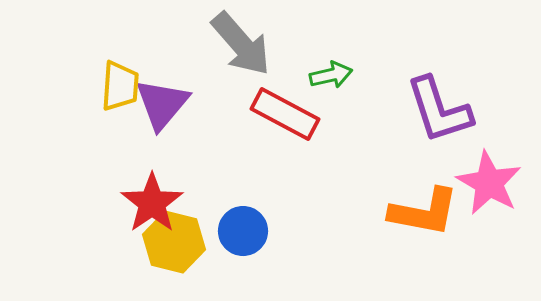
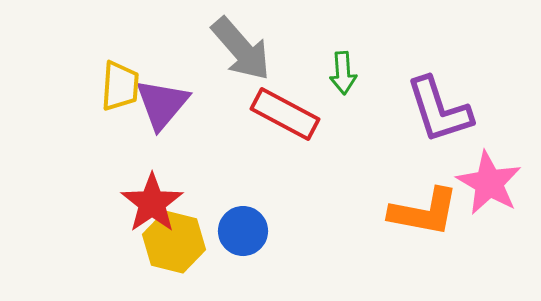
gray arrow: moved 5 px down
green arrow: moved 12 px right, 2 px up; rotated 99 degrees clockwise
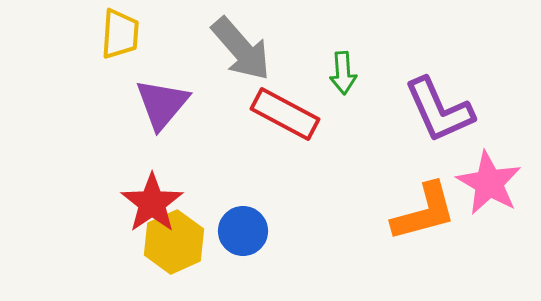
yellow trapezoid: moved 52 px up
purple L-shape: rotated 6 degrees counterclockwise
orange L-shape: rotated 26 degrees counterclockwise
yellow hexagon: rotated 22 degrees clockwise
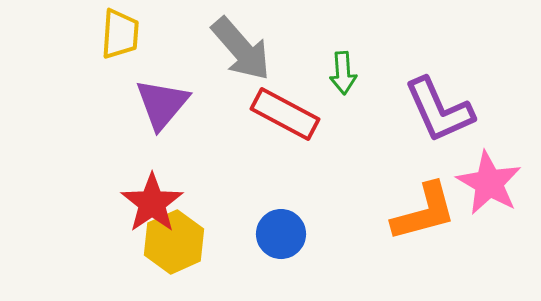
blue circle: moved 38 px right, 3 px down
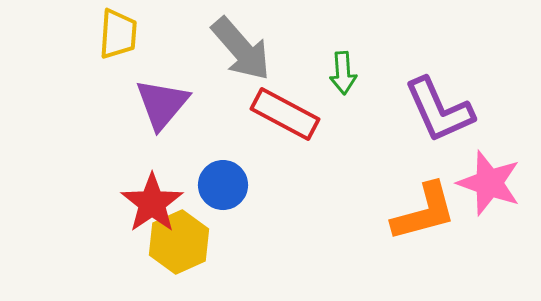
yellow trapezoid: moved 2 px left
pink star: rotated 10 degrees counterclockwise
blue circle: moved 58 px left, 49 px up
yellow hexagon: moved 5 px right
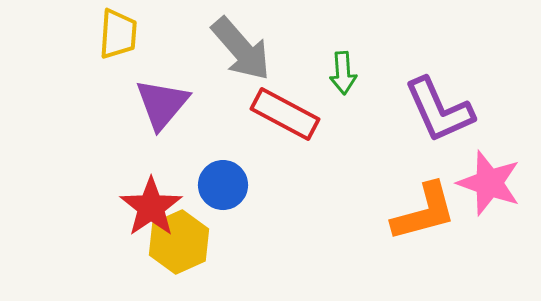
red star: moved 1 px left, 4 px down
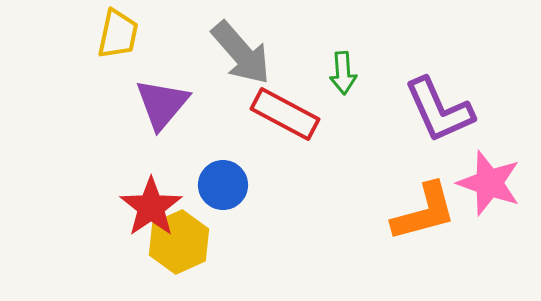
yellow trapezoid: rotated 8 degrees clockwise
gray arrow: moved 4 px down
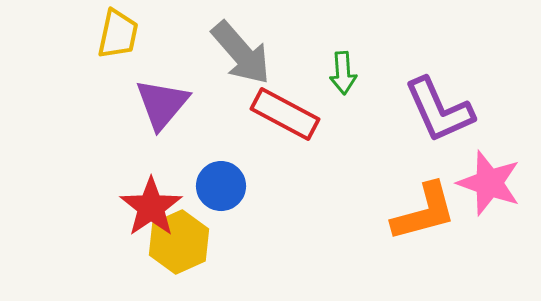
blue circle: moved 2 px left, 1 px down
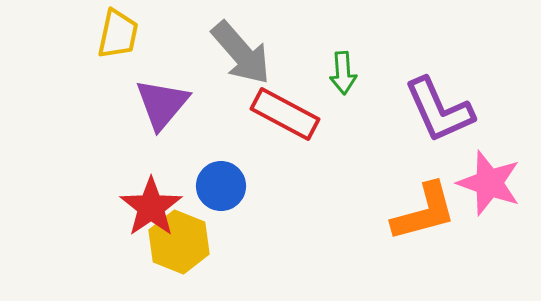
yellow hexagon: rotated 14 degrees counterclockwise
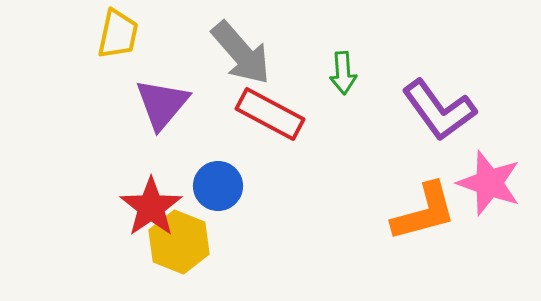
purple L-shape: rotated 12 degrees counterclockwise
red rectangle: moved 15 px left
blue circle: moved 3 px left
